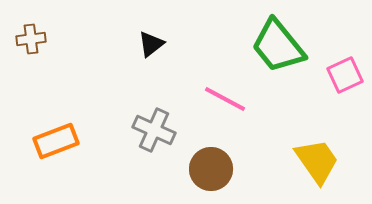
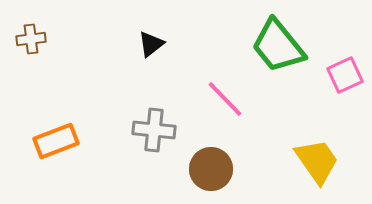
pink line: rotated 18 degrees clockwise
gray cross: rotated 18 degrees counterclockwise
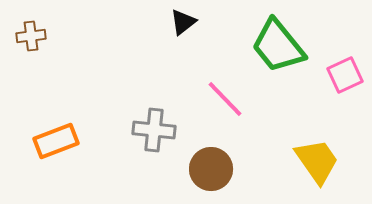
brown cross: moved 3 px up
black triangle: moved 32 px right, 22 px up
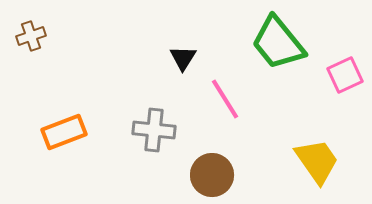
black triangle: moved 36 px down; rotated 20 degrees counterclockwise
brown cross: rotated 12 degrees counterclockwise
green trapezoid: moved 3 px up
pink line: rotated 12 degrees clockwise
orange rectangle: moved 8 px right, 9 px up
brown circle: moved 1 px right, 6 px down
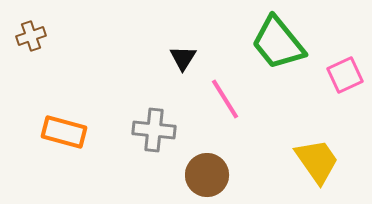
orange rectangle: rotated 36 degrees clockwise
brown circle: moved 5 px left
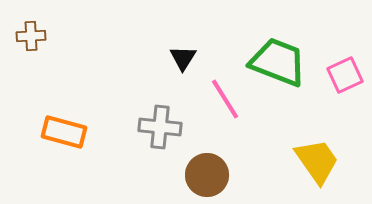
brown cross: rotated 16 degrees clockwise
green trapezoid: moved 19 px down; rotated 150 degrees clockwise
gray cross: moved 6 px right, 3 px up
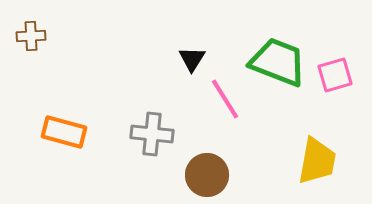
black triangle: moved 9 px right, 1 px down
pink square: moved 10 px left; rotated 9 degrees clockwise
gray cross: moved 8 px left, 7 px down
yellow trapezoid: rotated 45 degrees clockwise
